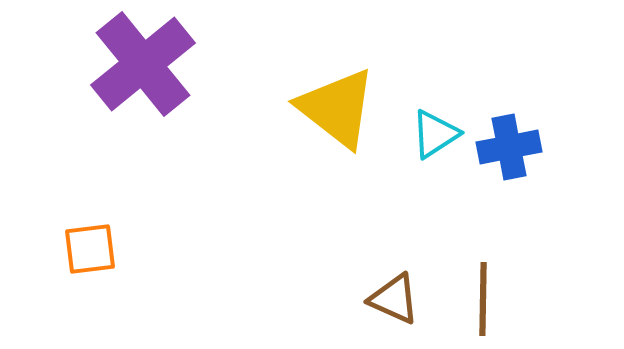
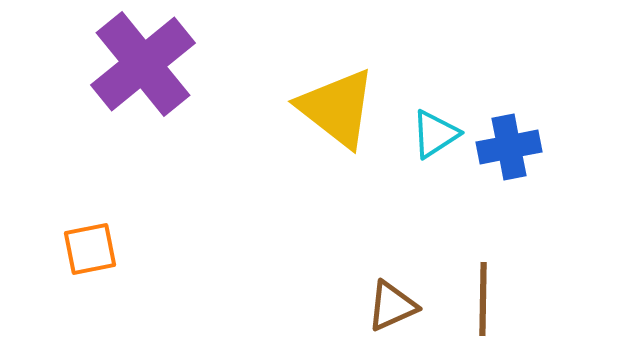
orange square: rotated 4 degrees counterclockwise
brown triangle: moved 2 px left, 7 px down; rotated 48 degrees counterclockwise
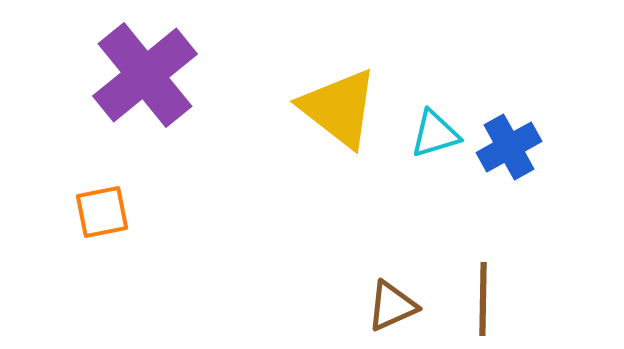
purple cross: moved 2 px right, 11 px down
yellow triangle: moved 2 px right
cyan triangle: rotated 16 degrees clockwise
blue cross: rotated 18 degrees counterclockwise
orange square: moved 12 px right, 37 px up
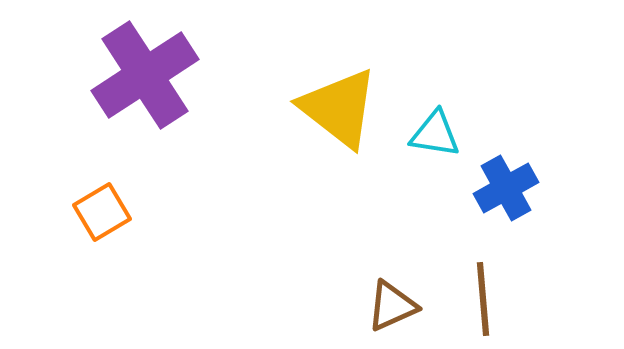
purple cross: rotated 6 degrees clockwise
cyan triangle: rotated 26 degrees clockwise
blue cross: moved 3 px left, 41 px down
orange square: rotated 20 degrees counterclockwise
brown line: rotated 6 degrees counterclockwise
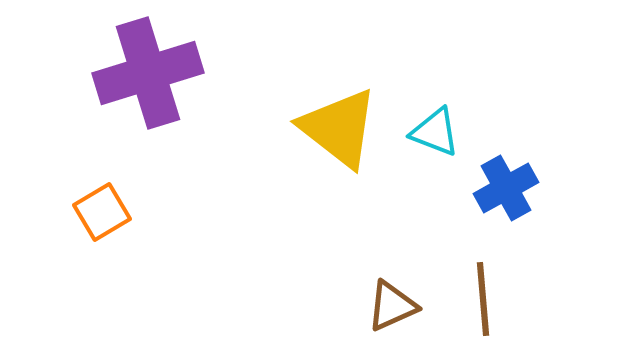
purple cross: moved 3 px right, 2 px up; rotated 16 degrees clockwise
yellow triangle: moved 20 px down
cyan triangle: moved 2 px up; rotated 12 degrees clockwise
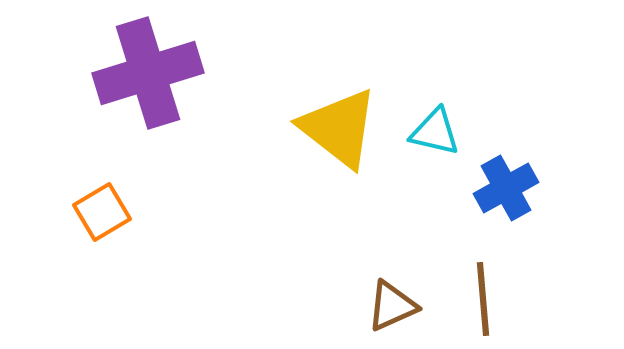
cyan triangle: rotated 8 degrees counterclockwise
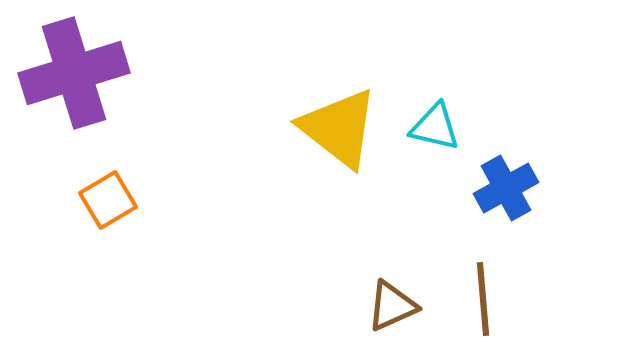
purple cross: moved 74 px left
cyan triangle: moved 5 px up
orange square: moved 6 px right, 12 px up
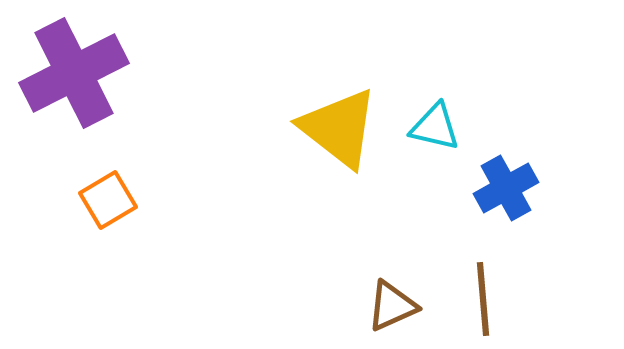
purple cross: rotated 10 degrees counterclockwise
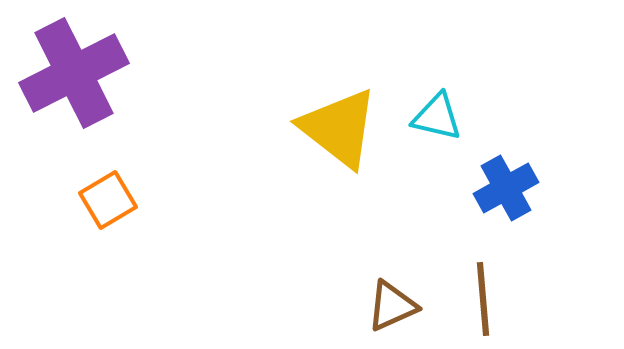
cyan triangle: moved 2 px right, 10 px up
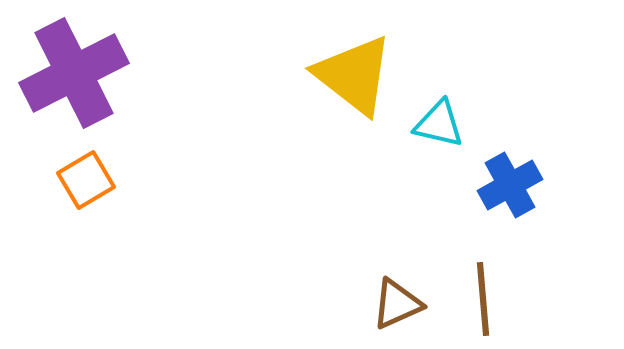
cyan triangle: moved 2 px right, 7 px down
yellow triangle: moved 15 px right, 53 px up
blue cross: moved 4 px right, 3 px up
orange square: moved 22 px left, 20 px up
brown triangle: moved 5 px right, 2 px up
